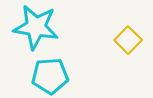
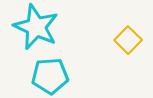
cyan star: rotated 15 degrees clockwise
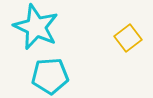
yellow square: moved 2 px up; rotated 8 degrees clockwise
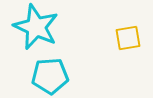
yellow square: rotated 28 degrees clockwise
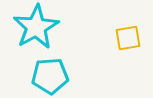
cyan star: rotated 18 degrees clockwise
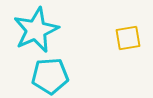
cyan star: moved 3 px down; rotated 6 degrees clockwise
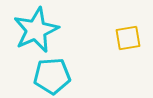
cyan pentagon: moved 2 px right
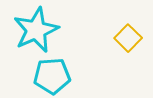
yellow square: rotated 36 degrees counterclockwise
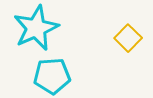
cyan star: moved 2 px up
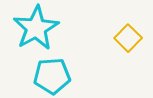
cyan star: rotated 6 degrees counterclockwise
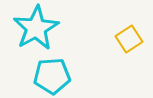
yellow square: moved 1 px right, 1 px down; rotated 12 degrees clockwise
